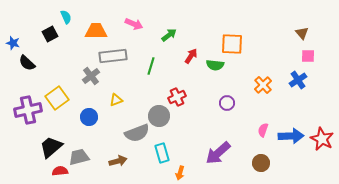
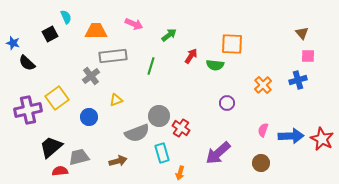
blue cross: rotated 18 degrees clockwise
red cross: moved 4 px right, 31 px down; rotated 30 degrees counterclockwise
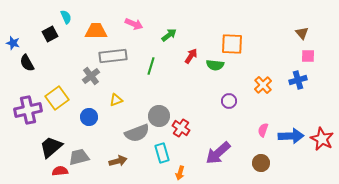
black semicircle: rotated 18 degrees clockwise
purple circle: moved 2 px right, 2 px up
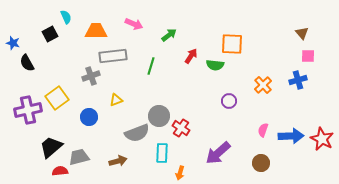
gray cross: rotated 18 degrees clockwise
cyan rectangle: rotated 18 degrees clockwise
